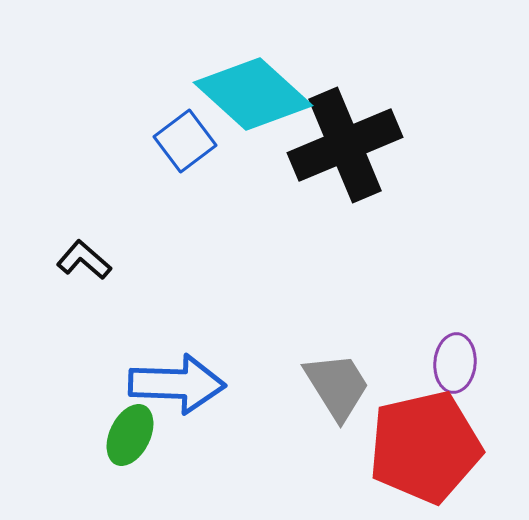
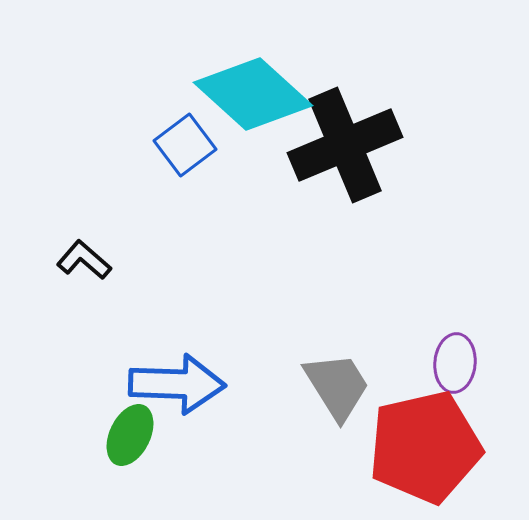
blue square: moved 4 px down
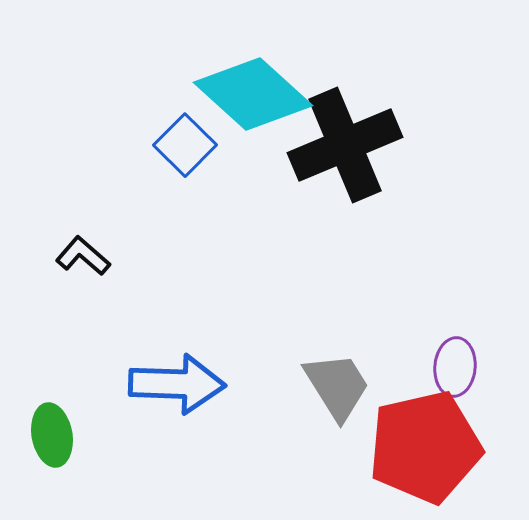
blue square: rotated 8 degrees counterclockwise
black L-shape: moved 1 px left, 4 px up
purple ellipse: moved 4 px down
green ellipse: moved 78 px left; rotated 36 degrees counterclockwise
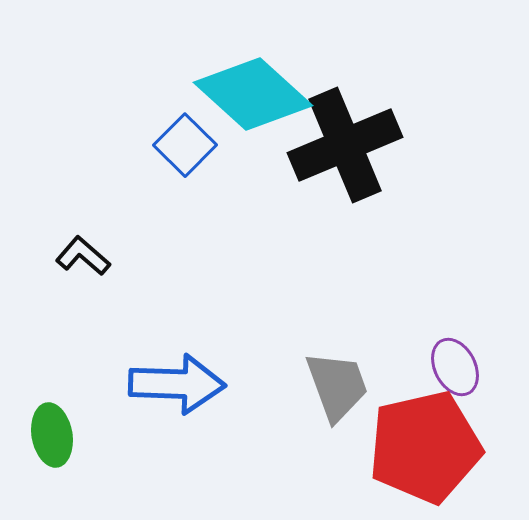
purple ellipse: rotated 32 degrees counterclockwise
gray trapezoid: rotated 12 degrees clockwise
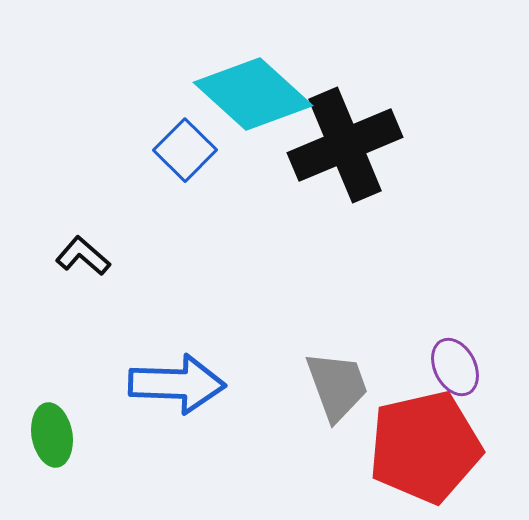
blue square: moved 5 px down
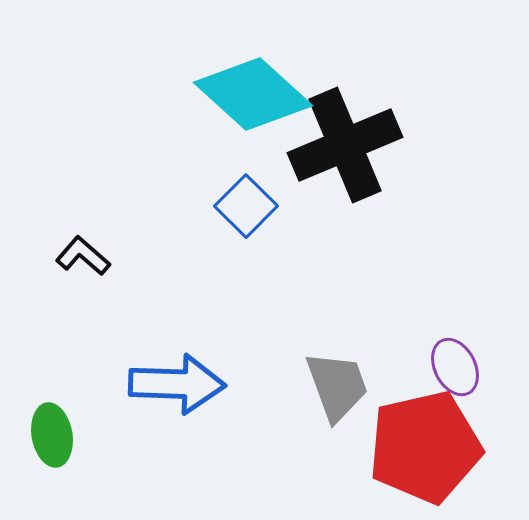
blue square: moved 61 px right, 56 px down
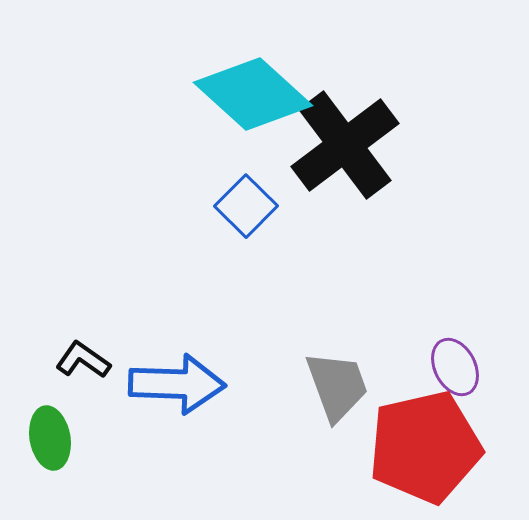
black cross: rotated 14 degrees counterclockwise
black L-shape: moved 104 px down; rotated 6 degrees counterclockwise
green ellipse: moved 2 px left, 3 px down
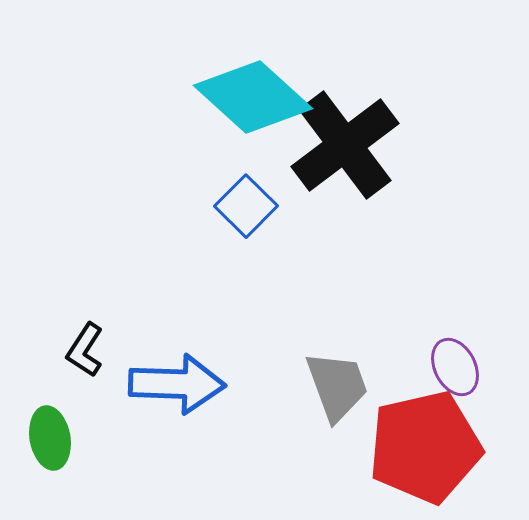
cyan diamond: moved 3 px down
black L-shape: moved 2 px right, 10 px up; rotated 92 degrees counterclockwise
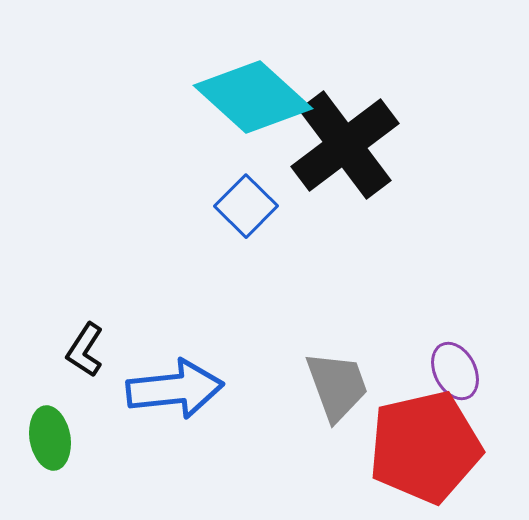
purple ellipse: moved 4 px down
blue arrow: moved 2 px left, 5 px down; rotated 8 degrees counterclockwise
